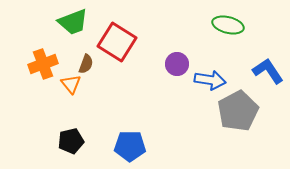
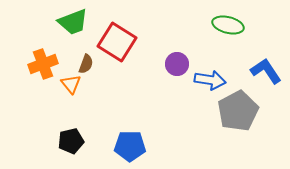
blue L-shape: moved 2 px left
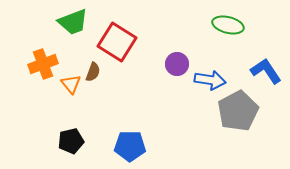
brown semicircle: moved 7 px right, 8 px down
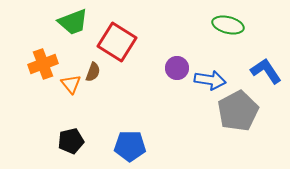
purple circle: moved 4 px down
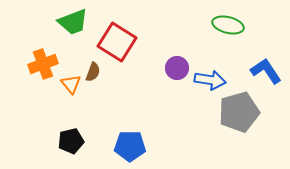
gray pentagon: moved 1 px right, 1 px down; rotated 12 degrees clockwise
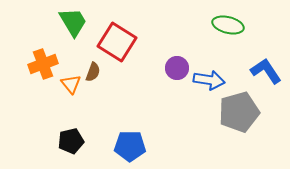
green trapezoid: rotated 100 degrees counterclockwise
blue arrow: moved 1 px left
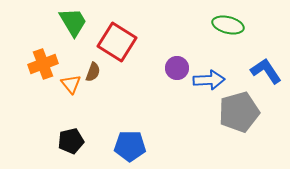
blue arrow: rotated 12 degrees counterclockwise
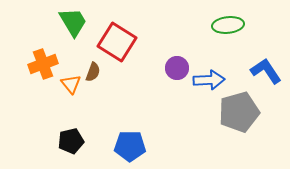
green ellipse: rotated 20 degrees counterclockwise
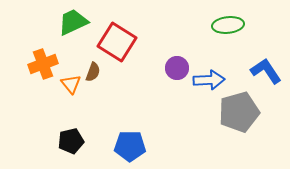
green trapezoid: rotated 84 degrees counterclockwise
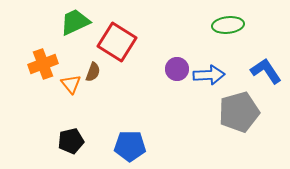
green trapezoid: moved 2 px right
purple circle: moved 1 px down
blue arrow: moved 5 px up
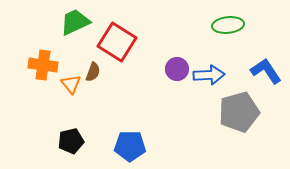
orange cross: moved 1 px down; rotated 28 degrees clockwise
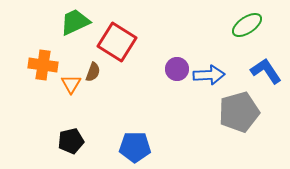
green ellipse: moved 19 px right; rotated 28 degrees counterclockwise
orange triangle: rotated 10 degrees clockwise
blue pentagon: moved 5 px right, 1 px down
